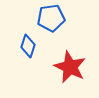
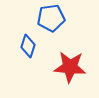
red star: rotated 20 degrees counterclockwise
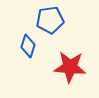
blue pentagon: moved 1 px left, 2 px down
